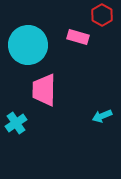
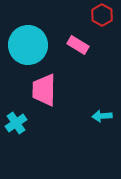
pink rectangle: moved 8 px down; rotated 15 degrees clockwise
cyan arrow: rotated 18 degrees clockwise
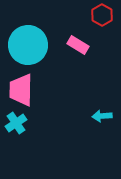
pink trapezoid: moved 23 px left
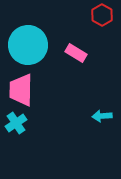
pink rectangle: moved 2 px left, 8 px down
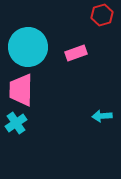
red hexagon: rotated 15 degrees clockwise
cyan circle: moved 2 px down
pink rectangle: rotated 50 degrees counterclockwise
